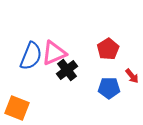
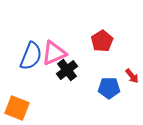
red pentagon: moved 6 px left, 8 px up
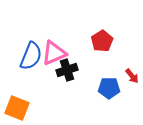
black cross: rotated 20 degrees clockwise
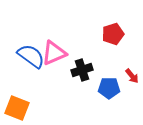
red pentagon: moved 11 px right, 7 px up; rotated 15 degrees clockwise
blue semicircle: rotated 76 degrees counterclockwise
black cross: moved 15 px right
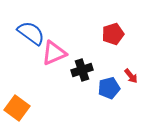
blue semicircle: moved 23 px up
red arrow: moved 1 px left
blue pentagon: rotated 15 degrees counterclockwise
orange square: rotated 15 degrees clockwise
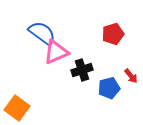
blue semicircle: moved 11 px right
pink triangle: moved 2 px right, 1 px up
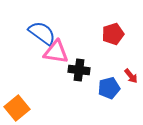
pink triangle: rotated 32 degrees clockwise
black cross: moved 3 px left; rotated 25 degrees clockwise
orange square: rotated 15 degrees clockwise
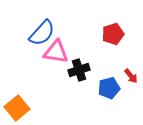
blue semicircle: rotated 96 degrees clockwise
black cross: rotated 25 degrees counterclockwise
